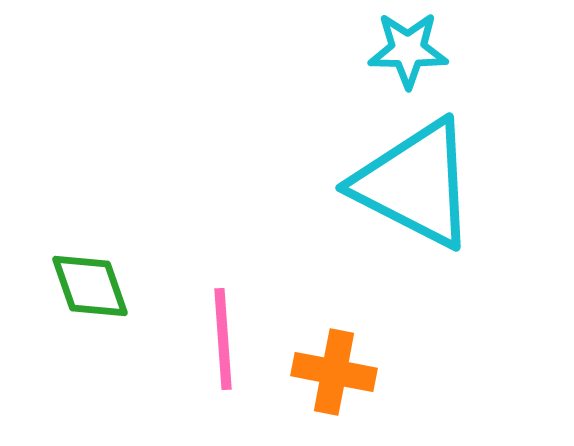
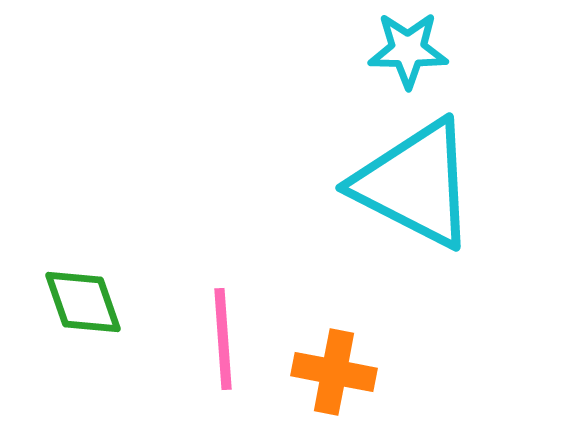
green diamond: moved 7 px left, 16 px down
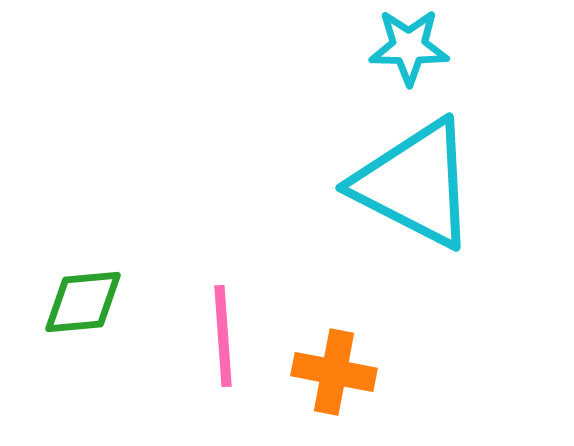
cyan star: moved 1 px right, 3 px up
green diamond: rotated 76 degrees counterclockwise
pink line: moved 3 px up
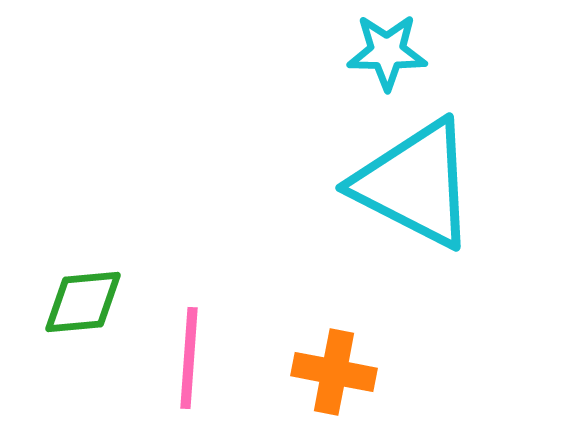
cyan star: moved 22 px left, 5 px down
pink line: moved 34 px left, 22 px down; rotated 8 degrees clockwise
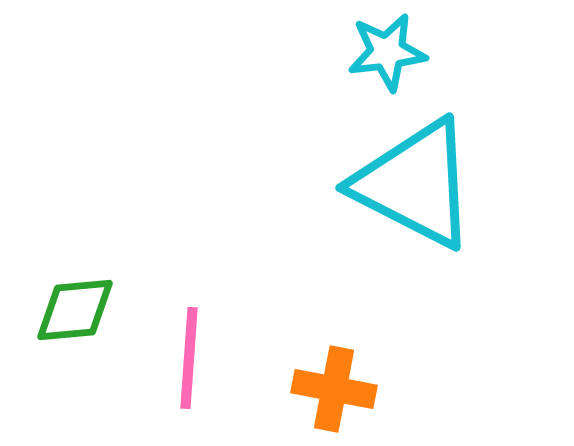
cyan star: rotated 8 degrees counterclockwise
green diamond: moved 8 px left, 8 px down
orange cross: moved 17 px down
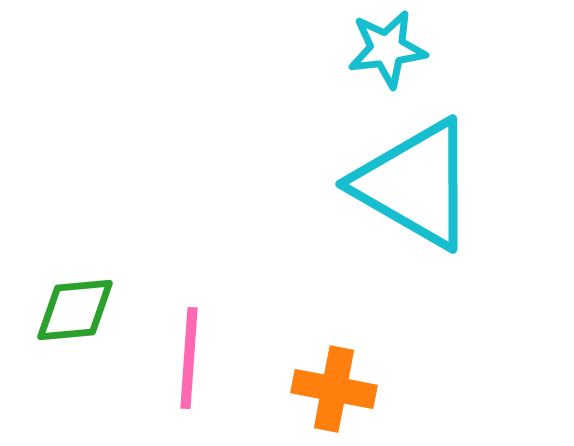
cyan star: moved 3 px up
cyan triangle: rotated 3 degrees clockwise
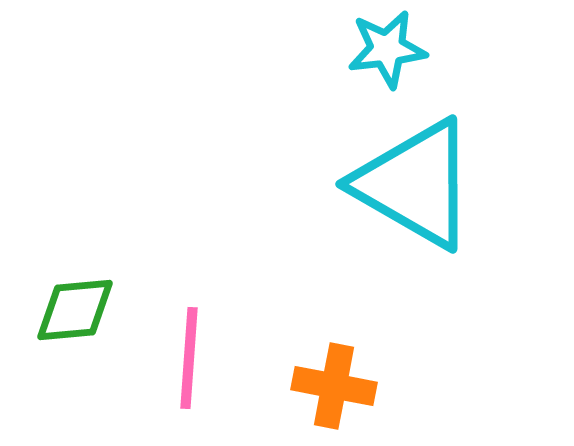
orange cross: moved 3 px up
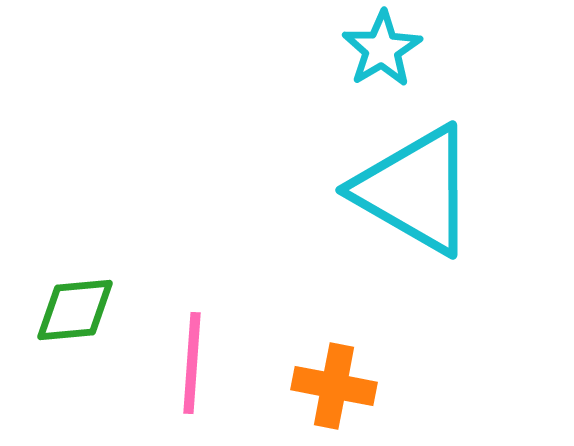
cyan star: moved 5 px left; rotated 24 degrees counterclockwise
cyan triangle: moved 6 px down
pink line: moved 3 px right, 5 px down
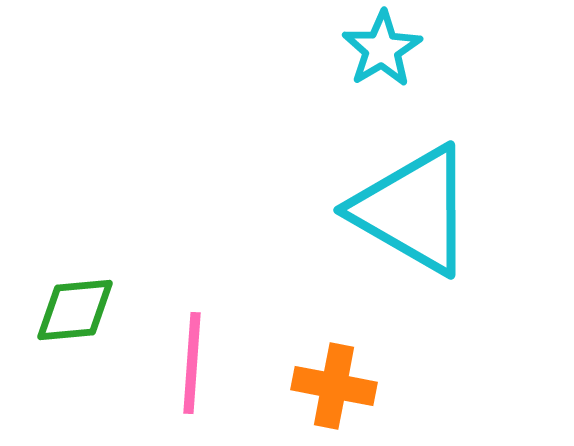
cyan triangle: moved 2 px left, 20 px down
